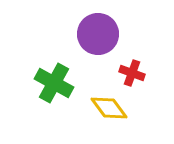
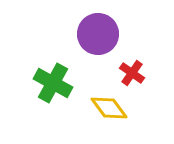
red cross: rotated 15 degrees clockwise
green cross: moved 1 px left
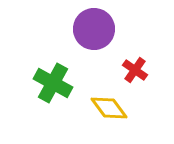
purple circle: moved 4 px left, 5 px up
red cross: moved 3 px right, 3 px up
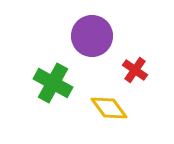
purple circle: moved 2 px left, 7 px down
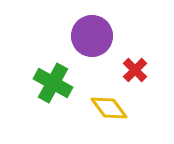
red cross: rotated 10 degrees clockwise
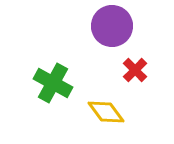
purple circle: moved 20 px right, 10 px up
yellow diamond: moved 3 px left, 4 px down
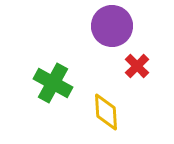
red cross: moved 2 px right, 4 px up
yellow diamond: rotated 33 degrees clockwise
